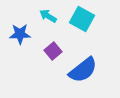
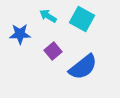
blue semicircle: moved 3 px up
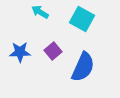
cyan arrow: moved 8 px left, 4 px up
blue star: moved 18 px down
blue semicircle: rotated 28 degrees counterclockwise
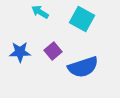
blue semicircle: rotated 48 degrees clockwise
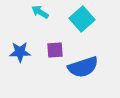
cyan square: rotated 20 degrees clockwise
purple square: moved 2 px right, 1 px up; rotated 36 degrees clockwise
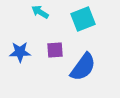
cyan square: moved 1 px right; rotated 20 degrees clockwise
blue semicircle: rotated 36 degrees counterclockwise
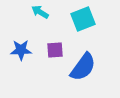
blue star: moved 1 px right, 2 px up
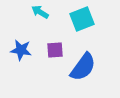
cyan square: moved 1 px left
blue star: rotated 10 degrees clockwise
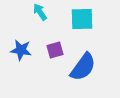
cyan arrow: rotated 24 degrees clockwise
cyan square: rotated 20 degrees clockwise
purple square: rotated 12 degrees counterclockwise
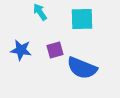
blue semicircle: moved 1 px left, 1 px down; rotated 76 degrees clockwise
